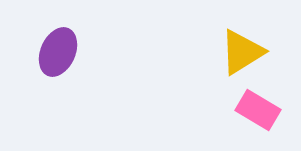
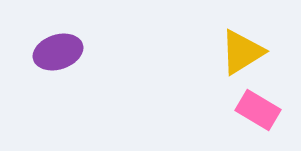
purple ellipse: rotated 48 degrees clockwise
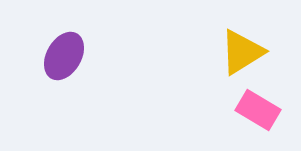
purple ellipse: moved 6 px right, 4 px down; rotated 42 degrees counterclockwise
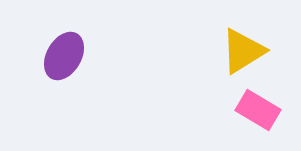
yellow triangle: moved 1 px right, 1 px up
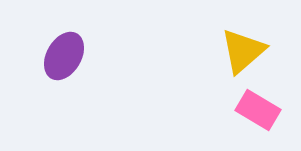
yellow triangle: rotated 9 degrees counterclockwise
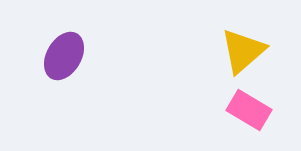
pink rectangle: moved 9 px left
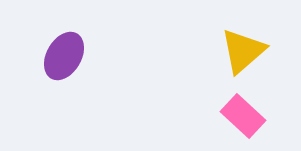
pink rectangle: moved 6 px left, 6 px down; rotated 12 degrees clockwise
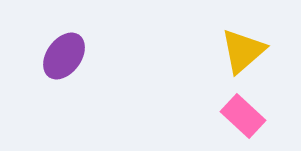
purple ellipse: rotated 6 degrees clockwise
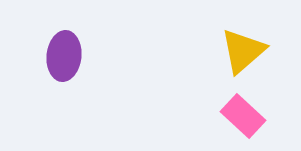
purple ellipse: rotated 30 degrees counterclockwise
